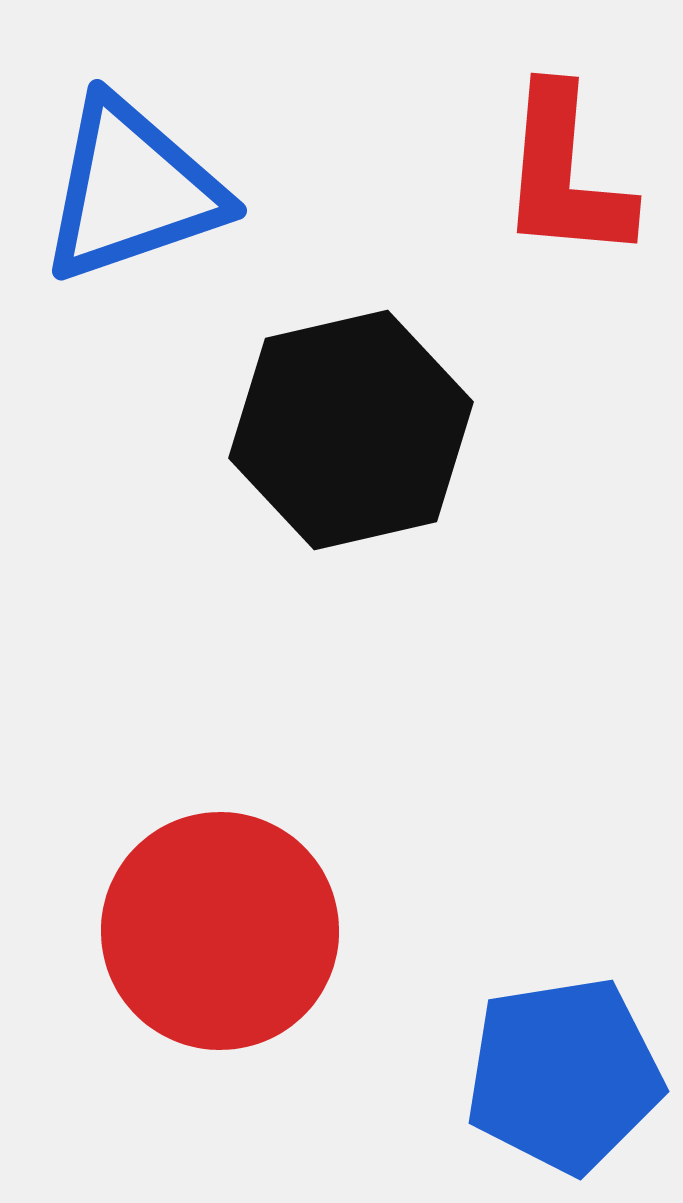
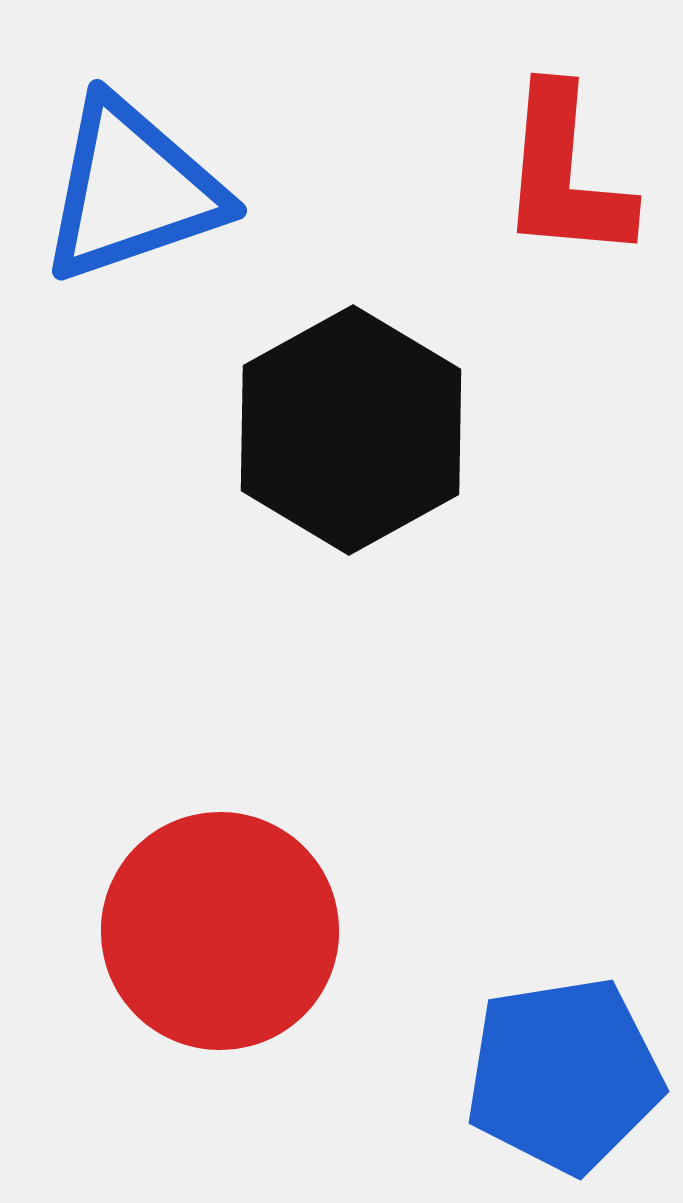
black hexagon: rotated 16 degrees counterclockwise
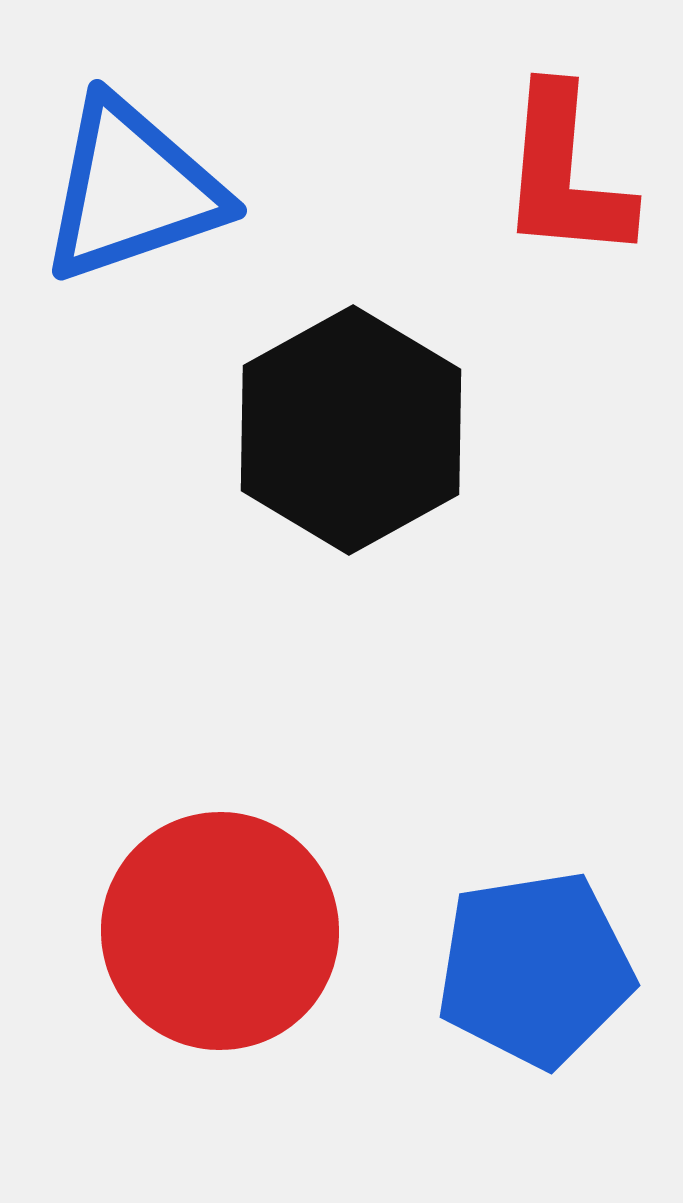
blue pentagon: moved 29 px left, 106 px up
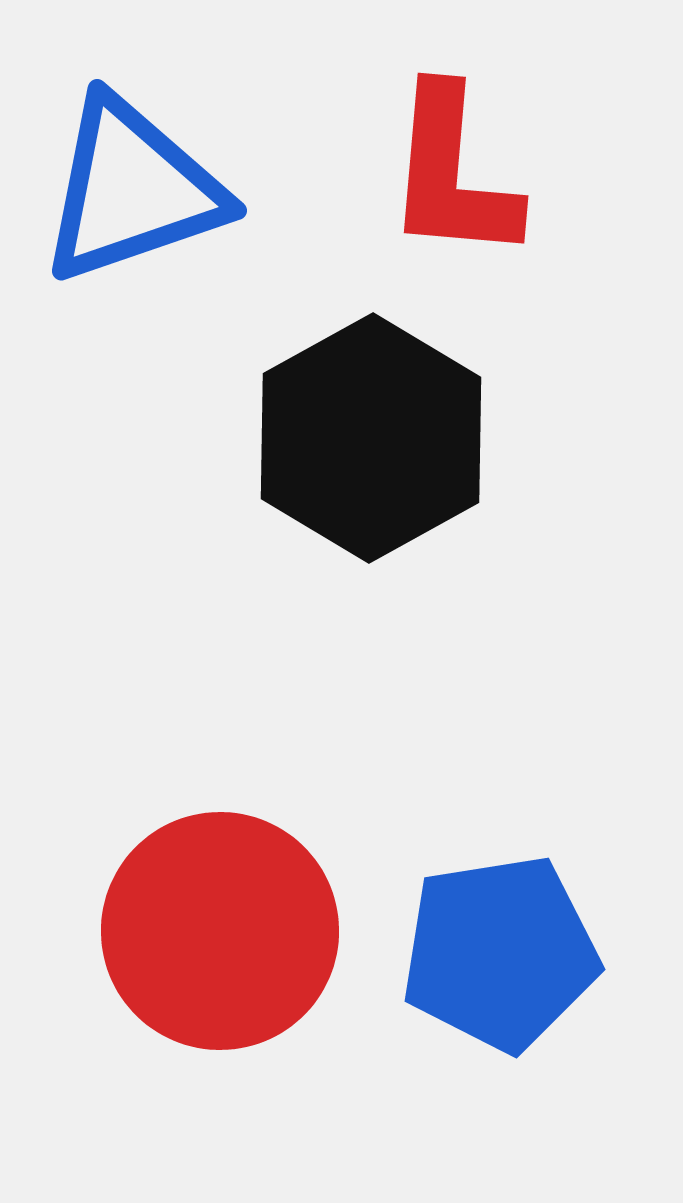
red L-shape: moved 113 px left
black hexagon: moved 20 px right, 8 px down
blue pentagon: moved 35 px left, 16 px up
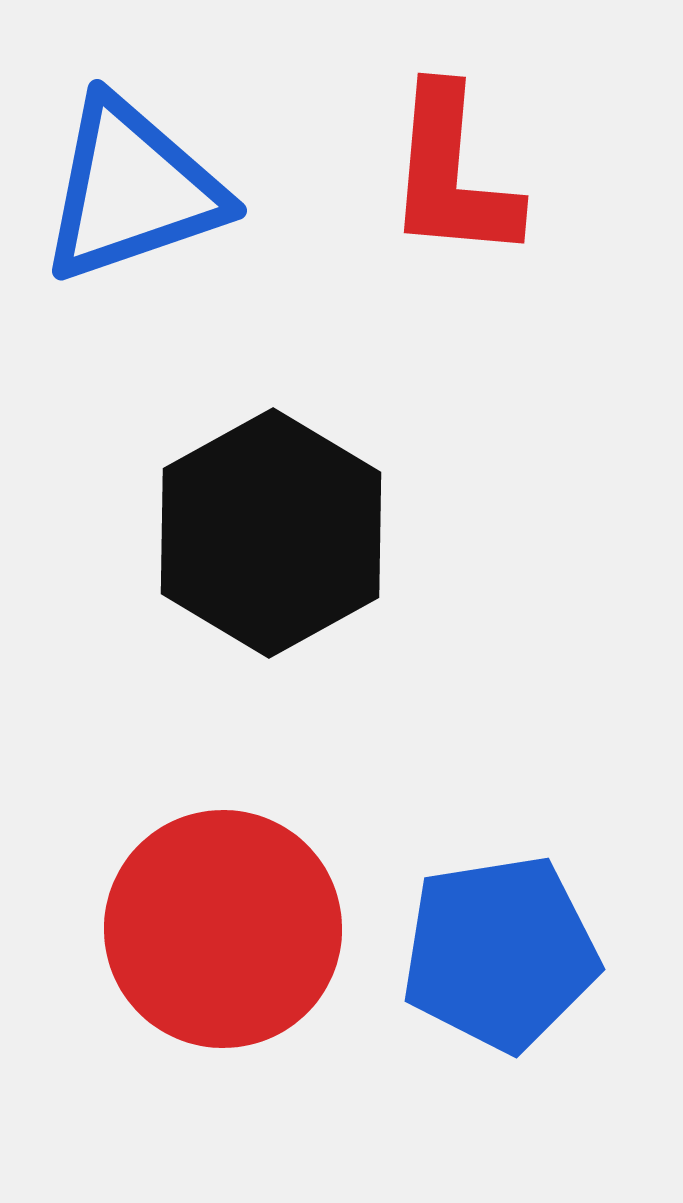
black hexagon: moved 100 px left, 95 px down
red circle: moved 3 px right, 2 px up
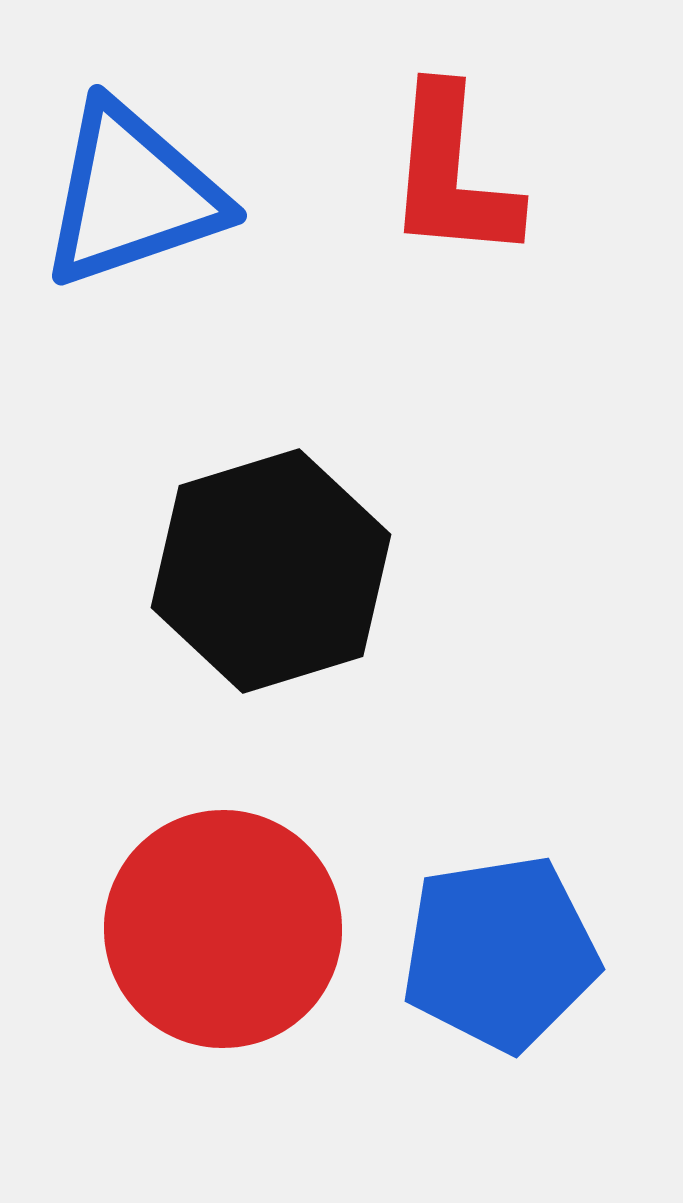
blue triangle: moved 5 px down
black hexagon: moved 38 px down; rotated 12 degrees clockwise
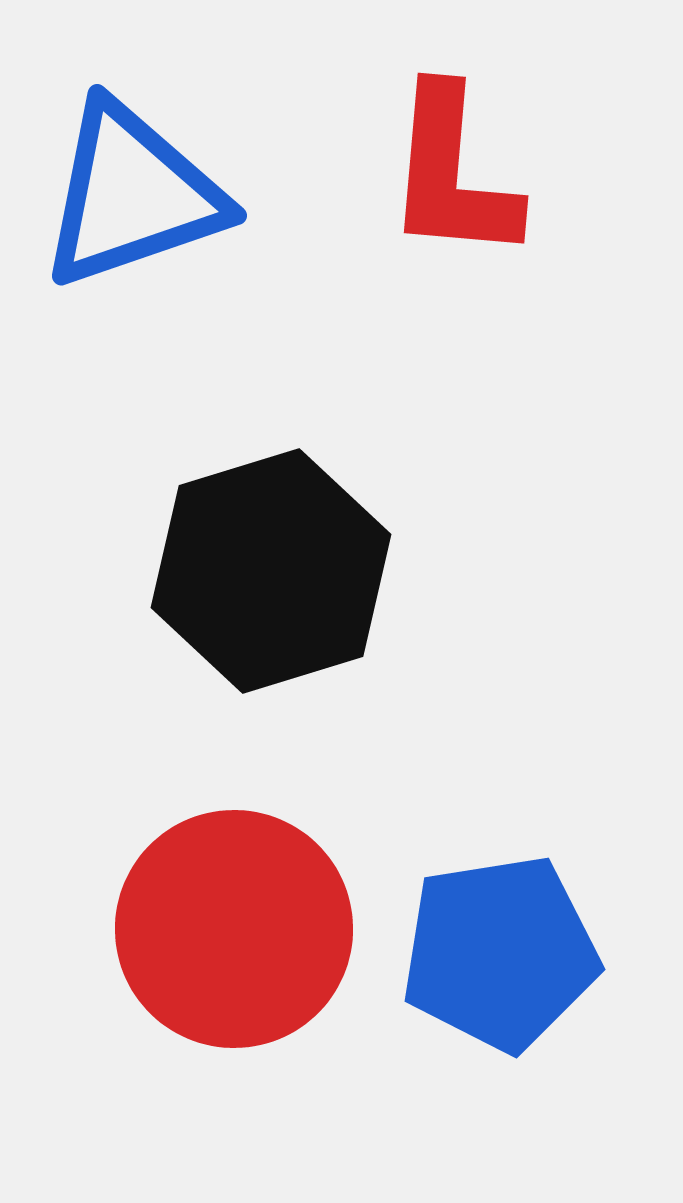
red circle: moved 11 px right
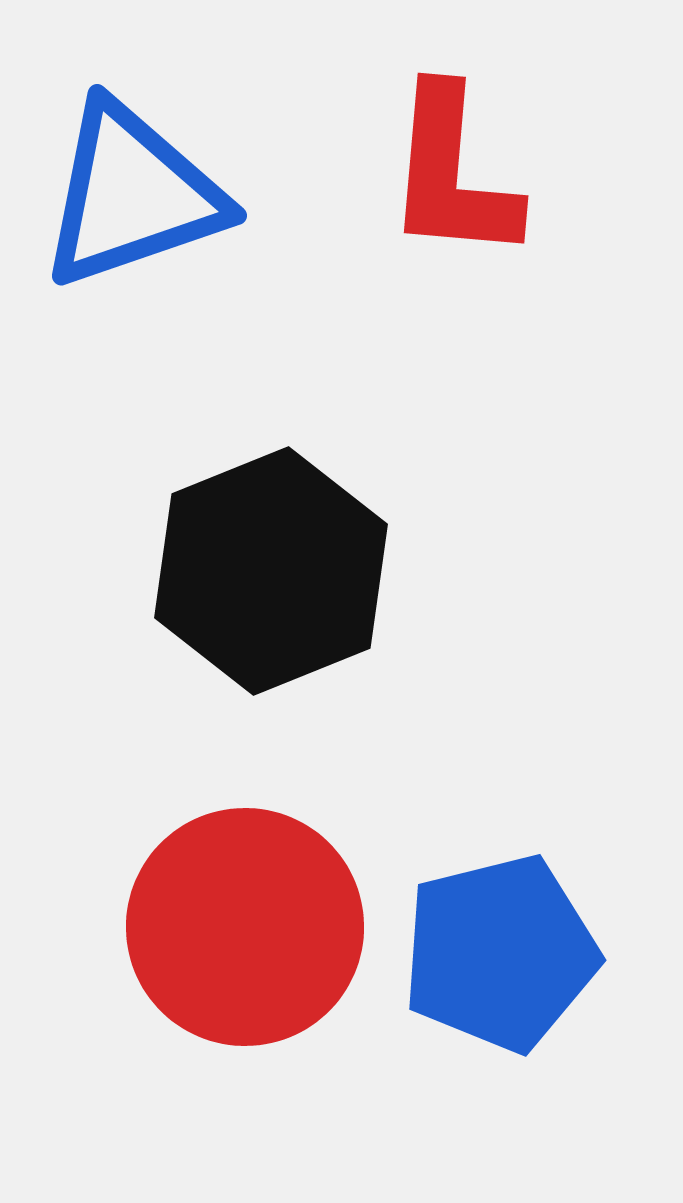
black hexagon: rotated 5 degrees counterclockwise
red circle: moved 11 px right, 2 px up
blue pentagon: rotated 5 degrees counterclockwise
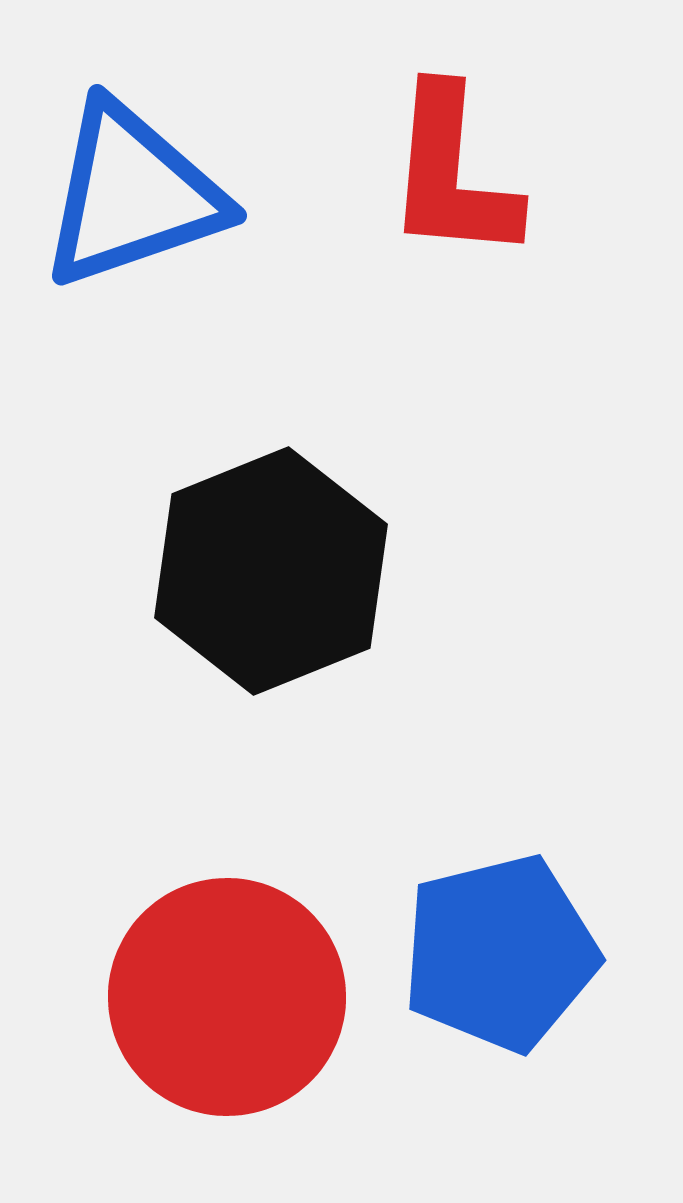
red circle: moved 18 px left, 70 px down
